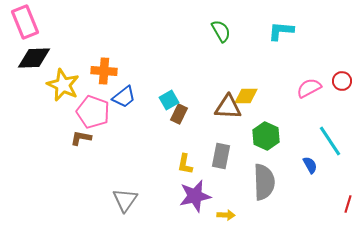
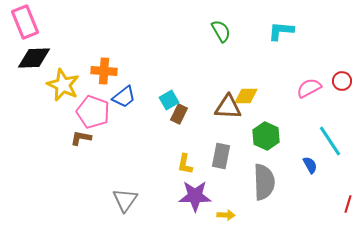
purple star: rotated 12 degrees clockwise
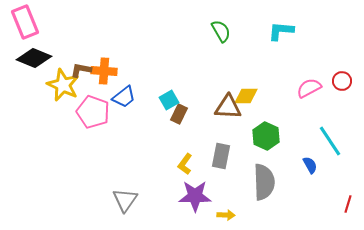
black diamond: rotated 24 degrees clockwise
brown L-shape: moved 68 px up
yellow L-shape: rotated 25 degrees clockwise
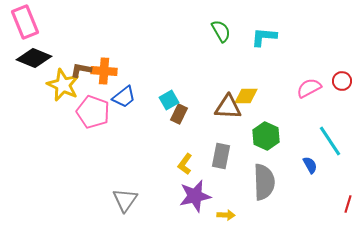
cyan L-shape: moved 17 px left, 6 px down
purple star: rotated 12 degrees counterclockwise
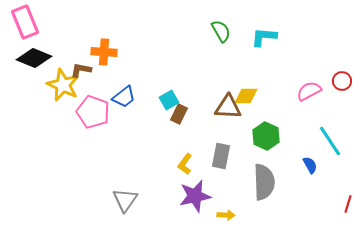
orange cross: moved 19 px up
pink semicircle: moved 3 px down
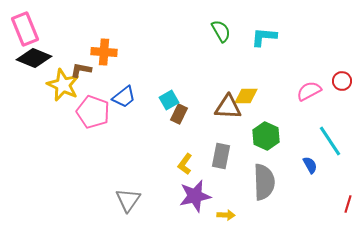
pink rectangle: moved 7 px down
gray triangle: moved 3 px right
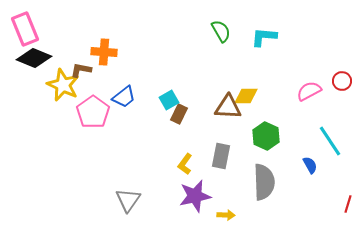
pink pentagon: rotated 16 degrees clockwise
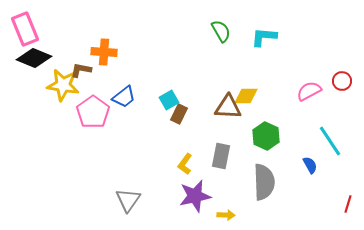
yellow star: rotated 16 degrees counterclockwise
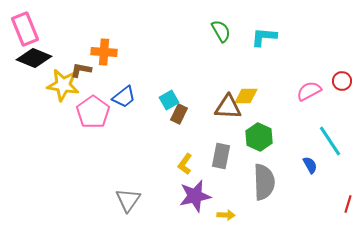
green hexagon: moved 7 px left, 1 px down
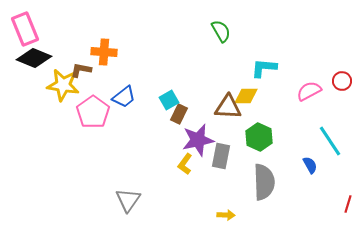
cyan L-shape: moved 31 px down
purple star: moved 3 px right, 56 px up
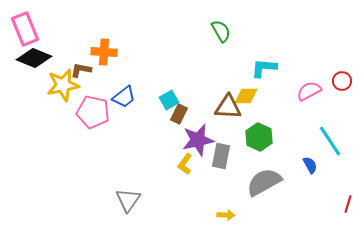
yellow star: rotated 20 degrees counterclockwise
pink pentagon: rotated 24 degrees counterclockwise
gray semicircle: rotated 117 degrees counterclockwise
